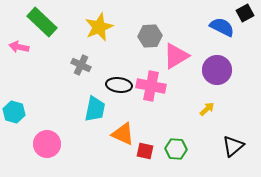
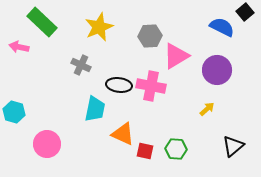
black square: moved 1 px up; rotated 12 degrees counterclockwise
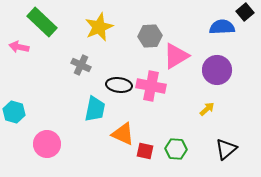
blue semicircle: rotated 30 degrees counterclockwise
black triangle: moved 7 px left, 3 px down
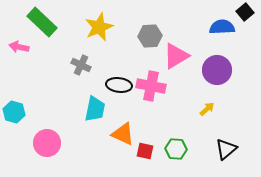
pink circle: moved 1 px up
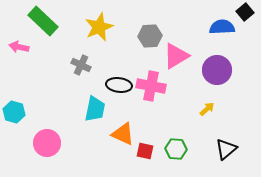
green rectangle: moved 1 px right, 1 px up
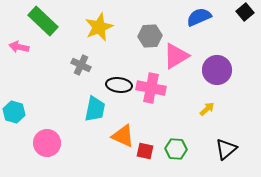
blue semicircle: moved 23 px left, 10 px up; rotated 20 degrees counterclockwise
pink cross: moved 2 px down
orange triangle: moved 2 px down
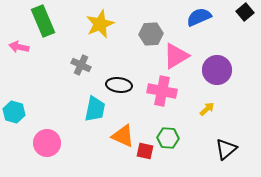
green rectangle: rotated 24 degrees clockwise
yellow star: moved 1 px right, 3 px up
gray hexagon: moved 1 px right, 2 px up
pink cross: moved 11 px right, 3 px down
green hexagon: moved 8 px left, 11 px up
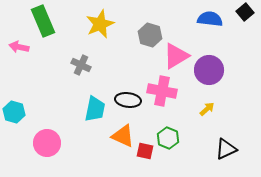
blue semicircle: moved 11 px right, 2 px down; rotated 30 degrees clockwise
gray hexagon: moved 1 px left, 1 px down; rotated 20 degrees clockwise
purple circle: moved 8 px left
black ellipse: moved 9 px right, 15 px down
green hexagon: rotated 20 degrees clockwise
black triangle: rotated 15 degrees clockwise
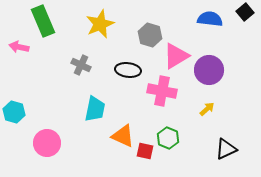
black ellipse: moved 30 px up
